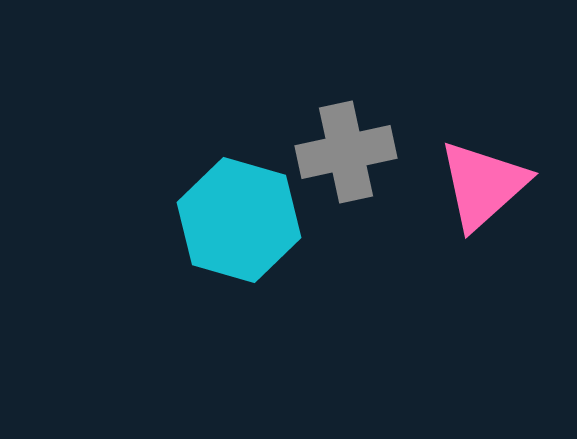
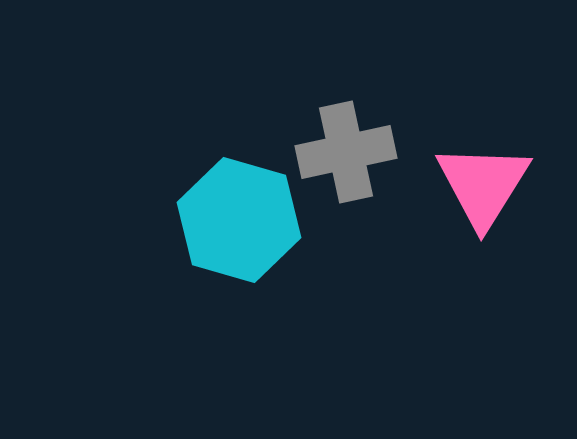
pink triangle: rotated 16 degrees counterclockwise
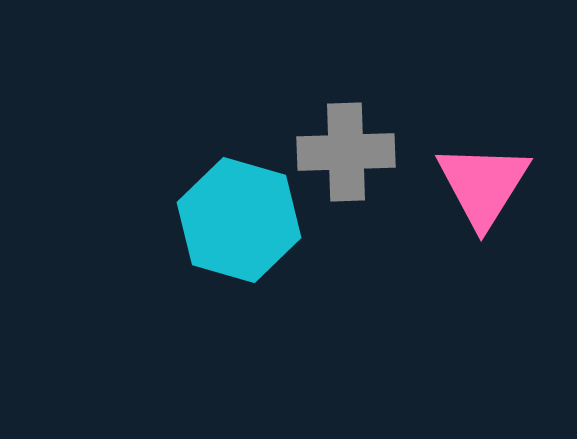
gray cross: rotated 10 degrees clockwise
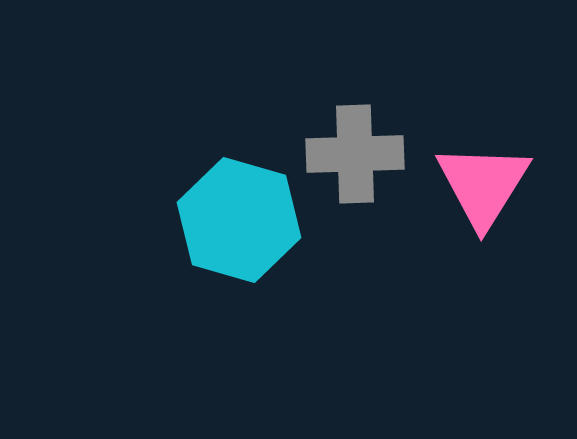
gray cross: moved 9 px right, 2 px down
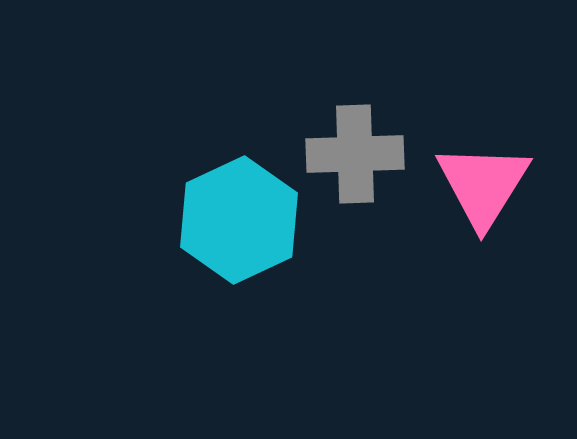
cyan hexagon: rotated 19 degrees clockwise
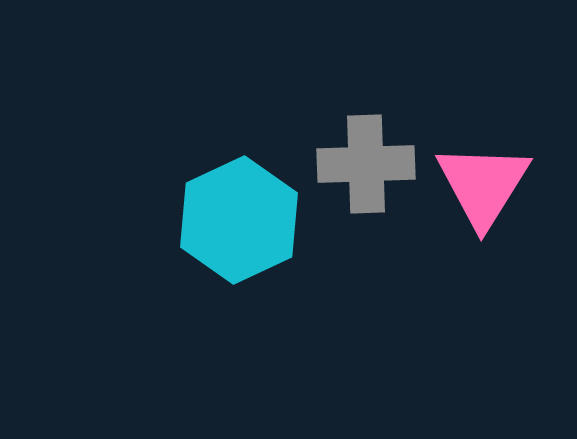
gray cross: moved 11 px right, 10 px down
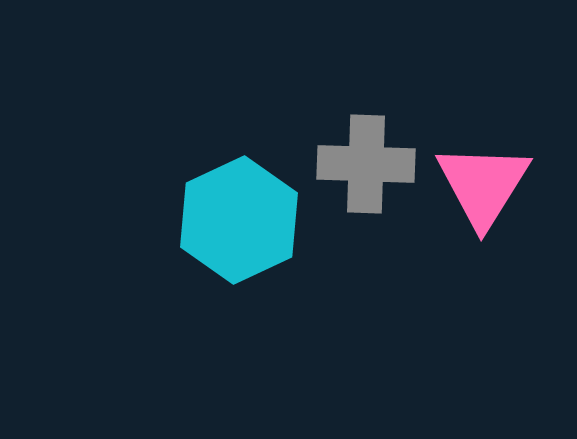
gray cross: rotated 4 degrees clockwise
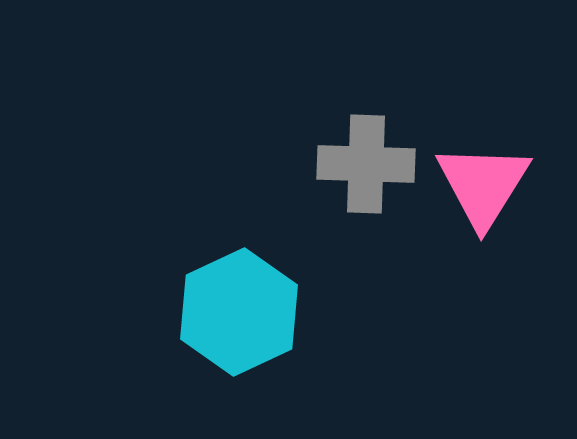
cyan hexagon: moved 92 px down
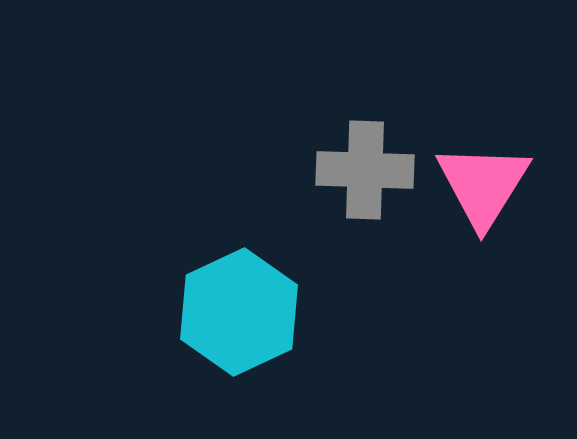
gray cross: moved 1 px left, 6 px down
